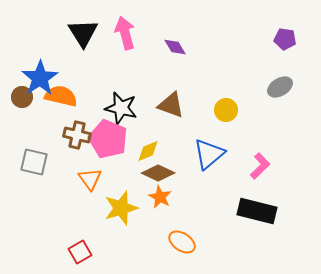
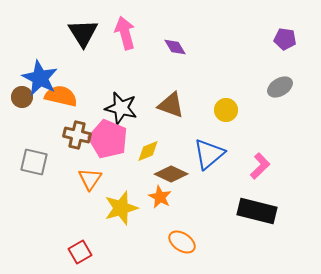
blue star: rotated 12 degrees counterclockwise
brown diamond: moved 13 px right, 1 px down
orange triangle: rotated 10 degrees clockwise
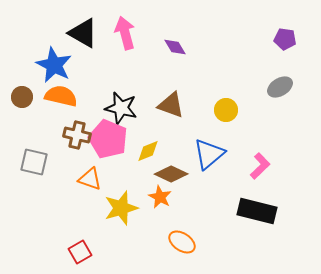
black triangle: rotated 28 degrees counterclockwise
blue star: moved 14 px right, 13 px up
orange triangle: rotated 45 degrees counterclockwise
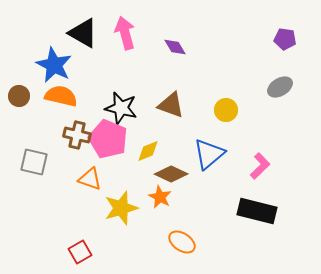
brown circle: moved 3 px left, 1 px up
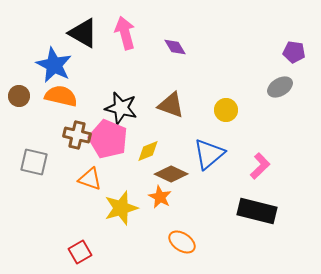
purple pentagon: moved 9 px right, 13 px down
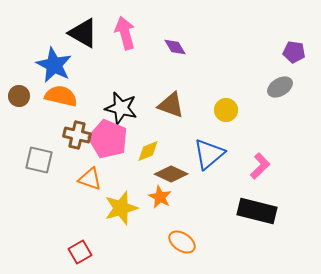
gray square: moved 5 px right, 2 px up
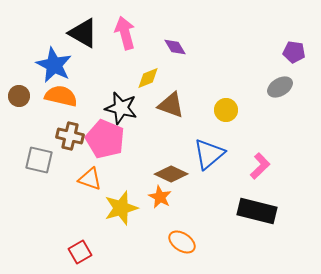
brown cross: moved 7 px left, 1 px down
pink pentagon: moved 3 px left
yellow diamond: moved 73 px up
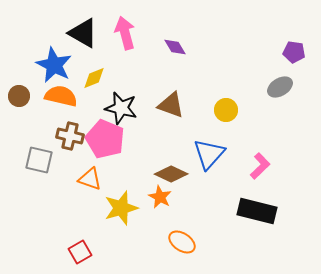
yellow diamond: moved 54 px left
blue triangle: rotated 8 degrees counterclockwise
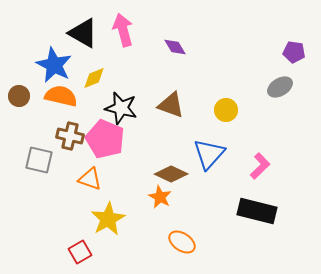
pink arrow: moved 2 px left, 3 px up
yellow star: moved 13 px left, 11 px down; rotated 12 degrees counterclockwise
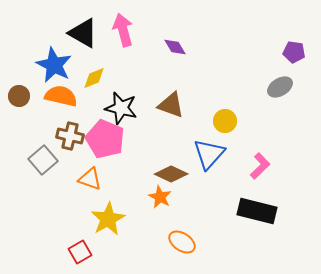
yellow circle: moved 1 px left, 11 px down
gray square: moved 4 px right; rotated 36 degrees clockwise
